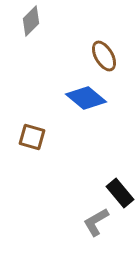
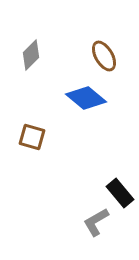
gray diamond: moved 34 px down
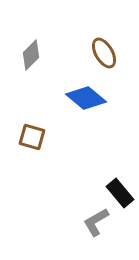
brown ellipse: moved 3 px up
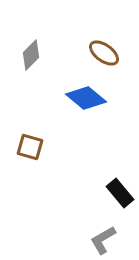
brown ellipse: rotated 24 degrees counterclockwise
brown square: moved 2 px left, 10 px down
gray L-shape: moved 7 px right, 18 px down
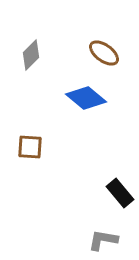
brown square: rotated 12 degrees counterclockwise
gray L-shape: rotated 40 degrees clockwise
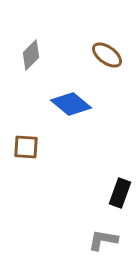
brown ellipse: moved 3 px right, 2 px down
blue diamond: moved 15 px left, 6 px down
brown square: moved 4 px left
black rectangle: rotated 60 degrees clockwise
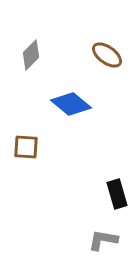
black rectangle: moved 3 px left, 1 px down; rotated 36 degrees counterclockwise
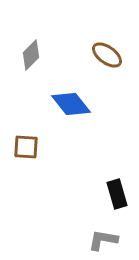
blue diamond: rotated 12 degrees clockwise
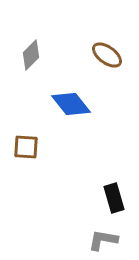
black rectangle: moved 3 px left, 4 px down
